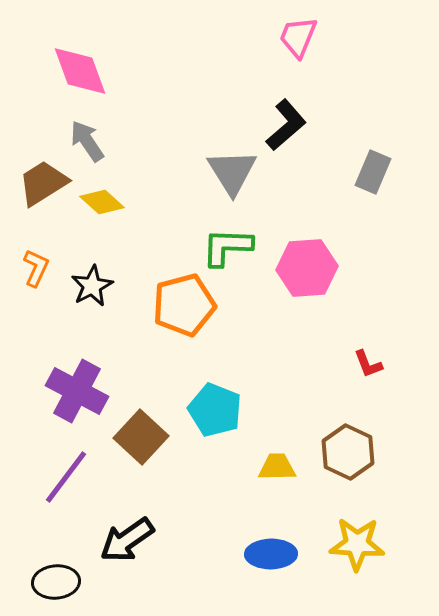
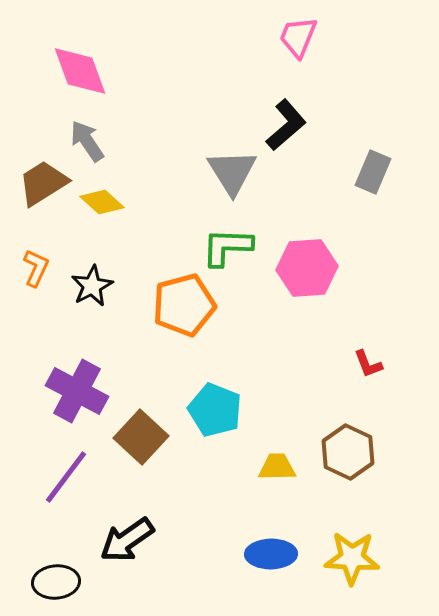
yellow star: moved 5 px left, 14 px down
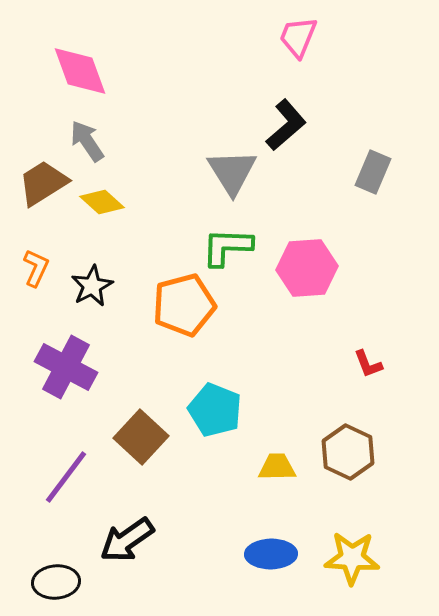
purple cross: moved 11 px left, 24 px up
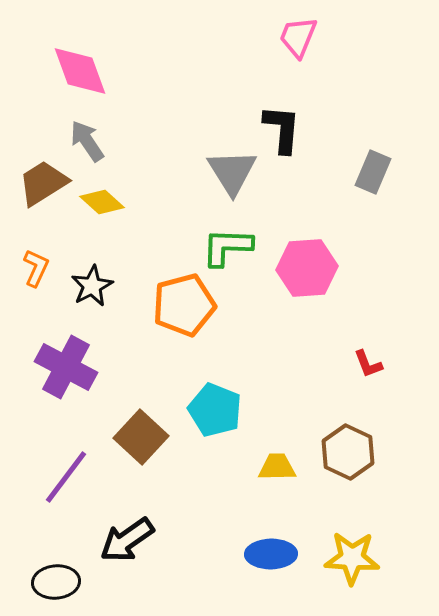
black L-shape: moved 4 px left, 4 px down; rotated 44 degrees counterclockwise
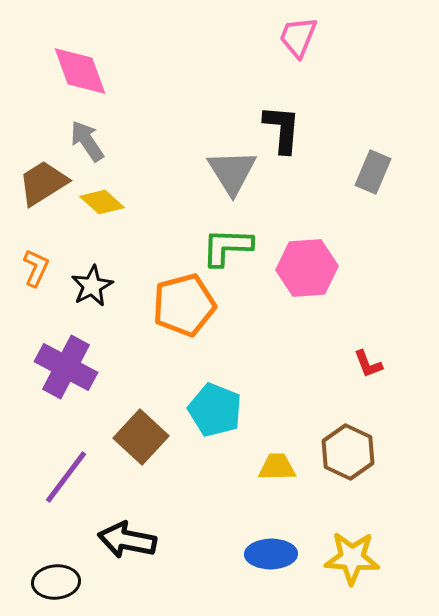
black arrow: rotated 46 degrees clockwise
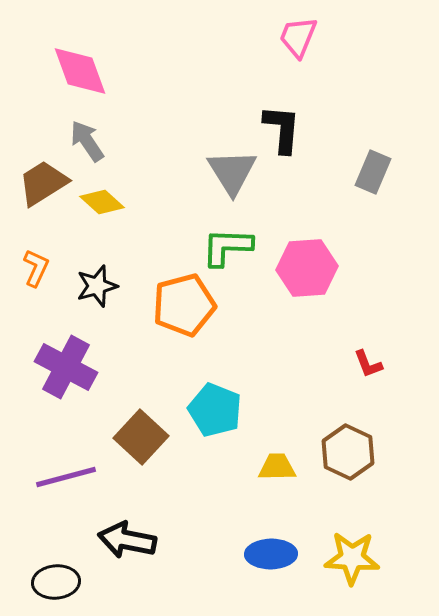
black star: moved 5 px right; rotated 12 degrees clockwise
purple line: rotated 38 degrees clockwise
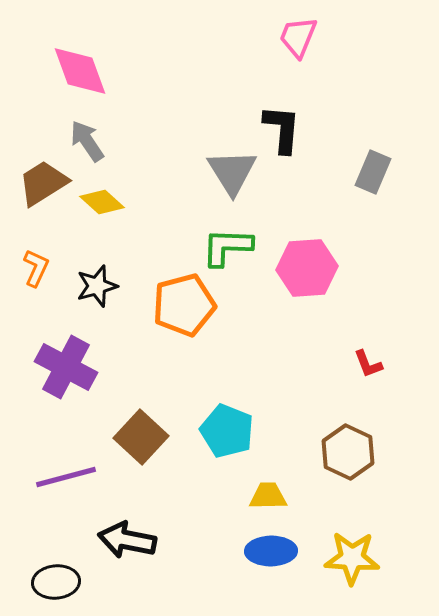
cyan pentagon: moved 12 px right, 21 px down
yellow trapezoid: moved 9 px left, 29 px down
blue ellipse: moved 3 px up
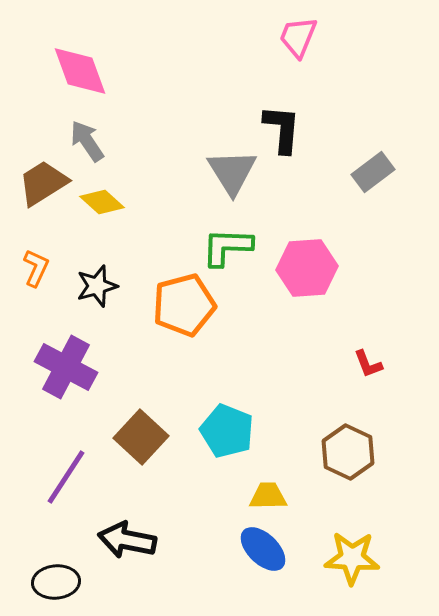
gray rectangle: rotated 30 degrees clockwise
purple line: rotated 42 degrees counterclockwise
blue ellipse: moved 8 px left, 2 px up; rotated 45 degrees clockwise
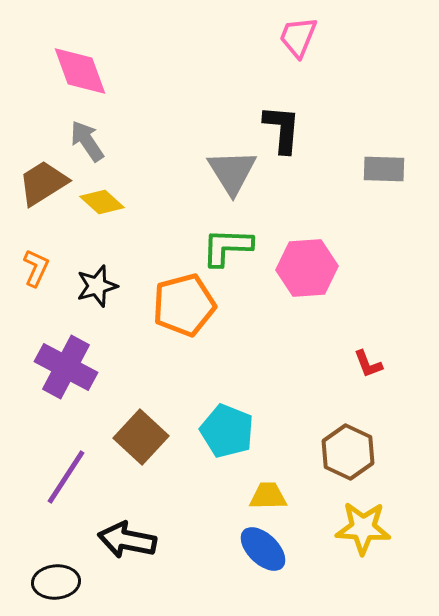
gray rectangle: moved 11 px right, 3 px up; rotated 39 degrees clockwise
yellow star: moved 11 px right, 30 px up
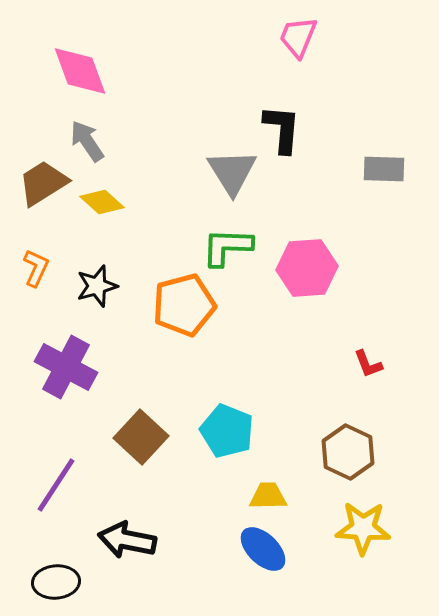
purple line: moved 10 px left, 8 px down
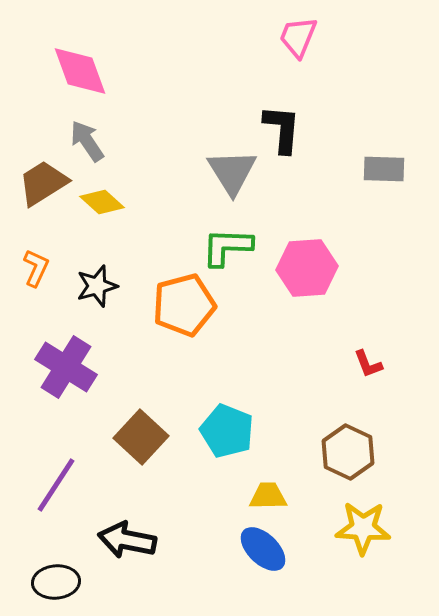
purple cross: rotated 4 degrees clockwise
